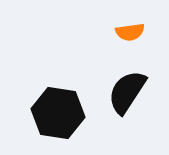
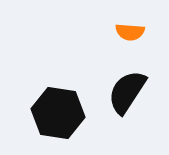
orange semicircle: rotated 12 degrees clockwise
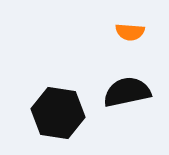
black semicircle: rotated 45 degrees clockwise
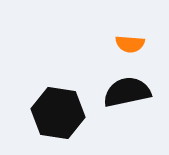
orange semicircle: moved 12 px down
